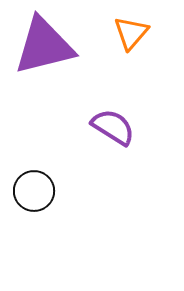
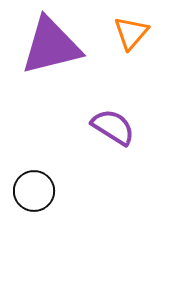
purple triangle: moved 7 px right
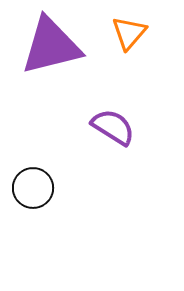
orange triangle: moved 2 px left
black circle: moved 1 px left, 3 px up
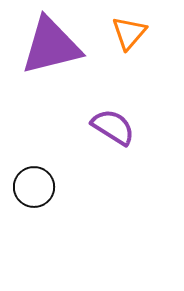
black circle: moved 1 px right, 1 px up
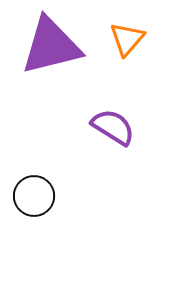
orange triangle: moved 2 px left, 6 px down
black circle: moved 9 px down
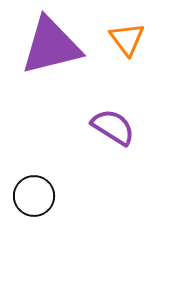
orange triangle: rotated 18 degrees counterclockwise
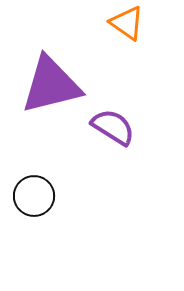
orange triangle: moved 16 px up; rotated 18 degrees counterclockwise
purple triangle: moved 39 px down
